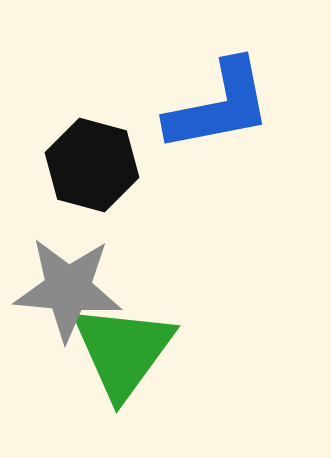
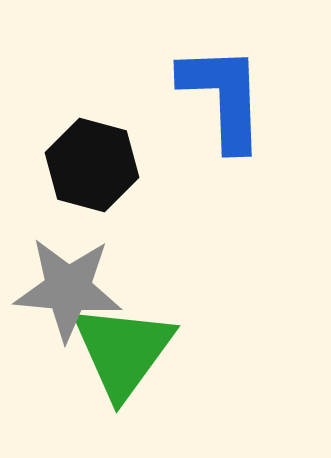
blue L-shape: moved 4 px right, 9 px up; rotated 81 degrees counterclockwise
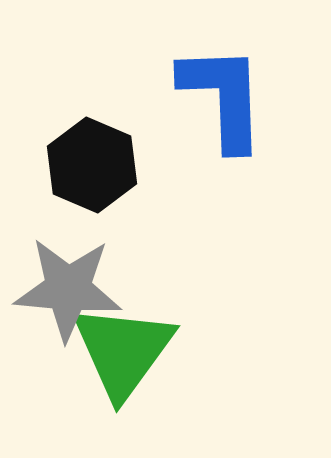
black hexagon: rotated 8 degrees clockwise
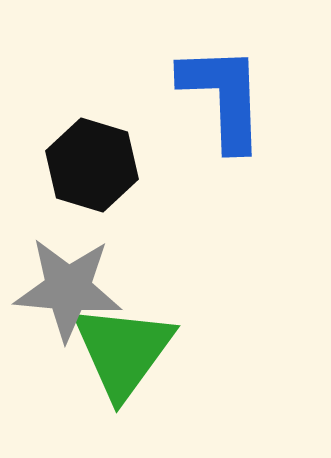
black hexagon: rotated 6 degrees counterclockwise
